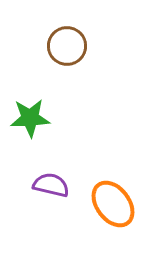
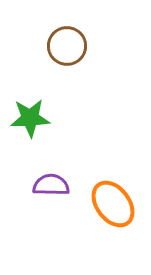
purple semicircle: rotated 12 degrees counterclockwise
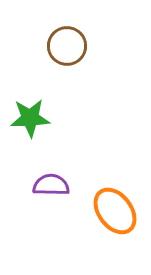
orange ellipse: moved 2 px right, 7 px down
